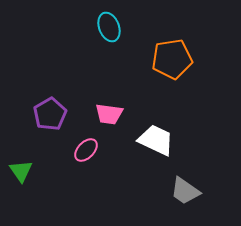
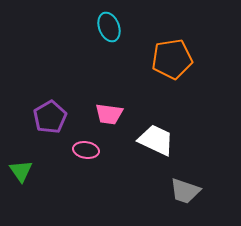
purple pentagon: moved 3 px down
pink ellipse: rotated 55 degrees clockwise
gray trapezoid: rotated 16 degrees counterclockwise
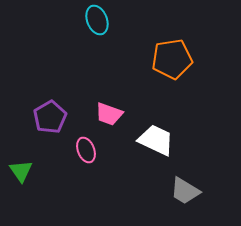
cyan ellipse: moved 12 px left, 7 px up
pink trapezoid: rotated 12 degrees clockwise
pink ellipse: rotated 60 degrees clockwise
gray trapezoid: rotated 12 degrees clockwise
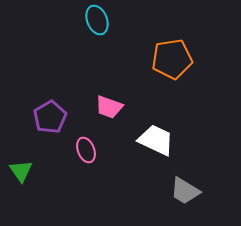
pink trapezoid: moved 7 px up
